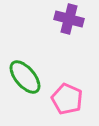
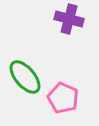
pink pentagon: moved 4 px left, 1 px up
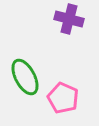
green ellipse: rotated 12 degrees clockwise
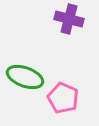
green ellipse: rotated 42 degrees counterclockwise
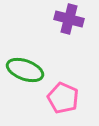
green ellipse: moved 7 px up
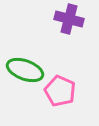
pink pentagon: moved 3 px left, 7 px up
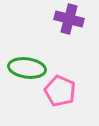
green ellipse: moved 2 px right, 2 px up; rotated 12 degrees counterclockwise
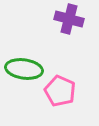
green ellipse: moved 3 px left, 1 px down
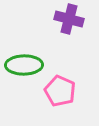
green ellipse: moved 4 px up; rotated 9 degrees counterclockwise
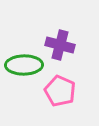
purple cross: moved 9 px left, 26 px down
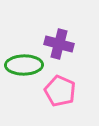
purple cross: moved 1 px left, 1 px up
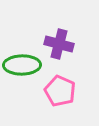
green ellipse: moved 2 px left
